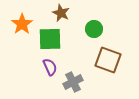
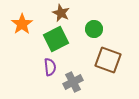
green square: moved 6 px right; rotated 25 degrees counterclockwise
purple semicircle: rotated 18 degrees clockwise
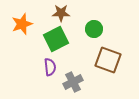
brown star: rotated 24 degrees counterclockwise
orange star: rotated 15 degrees clockwise
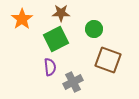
orange star: moved 5 px up; rotated 15 degrees counterclockwise
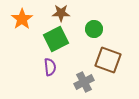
gray cross: moved 11 px right
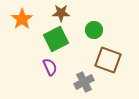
green circle: moved 1 px down
purple semicircle: rotated 18 degrees counterclockwise
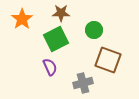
gray cross: moved 1 px left, 1 px down; rotated 12 degrees clockwise
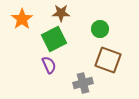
green circle: moved 6 px right, 1 px up
green square: moved 2 px left
purple semicircle: moved 1 px left, 2 px up
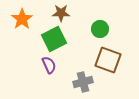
gray cross: moved 1 px up
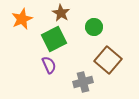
brown star: rotated 30 degrees clockwise
orange star: rotated 10 degrees clockwise
green circle: moved 6 px left, 2 px up
brown square: rotated 20 degrees clockwise
